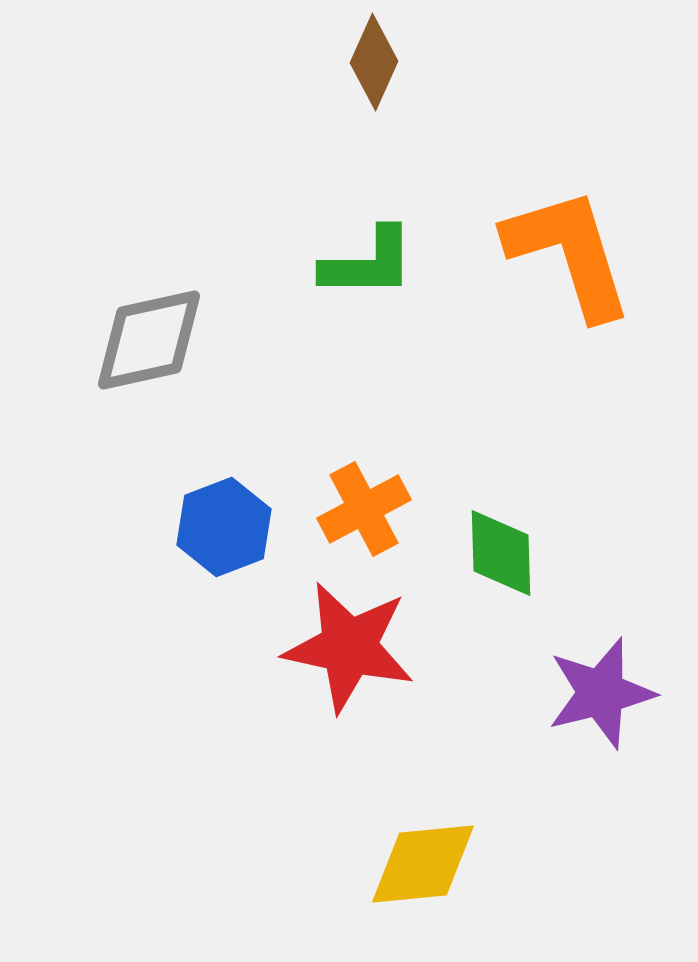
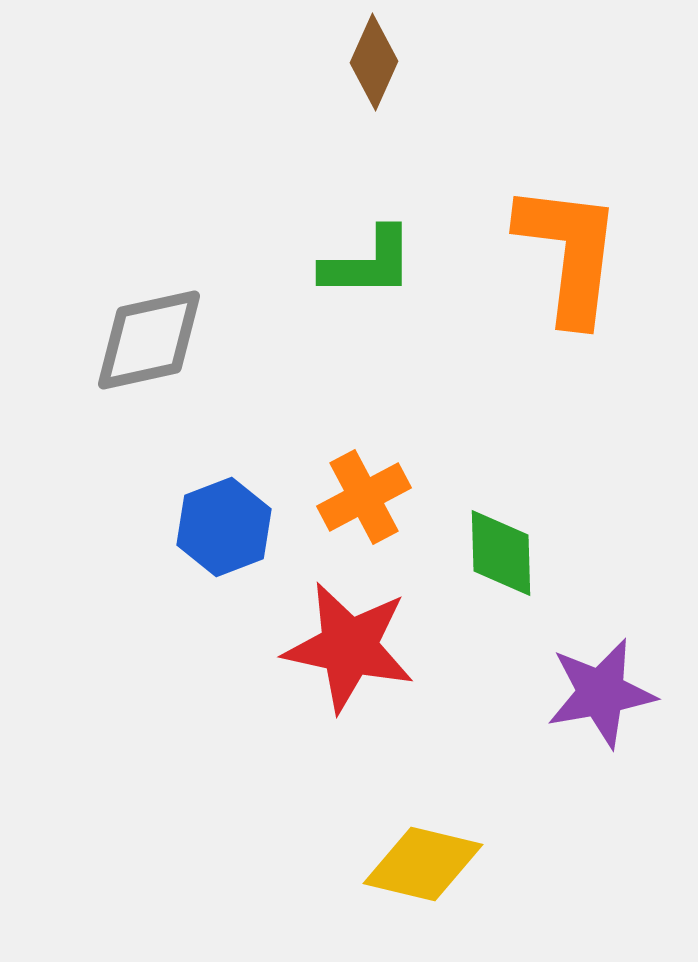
orange L-shape: rotated 24 degrees clockwise
orange cross: moved 12 px up
purple star: rotated 4 degrees clockwise
yellow diamond: rotated 19 degrees clockwise
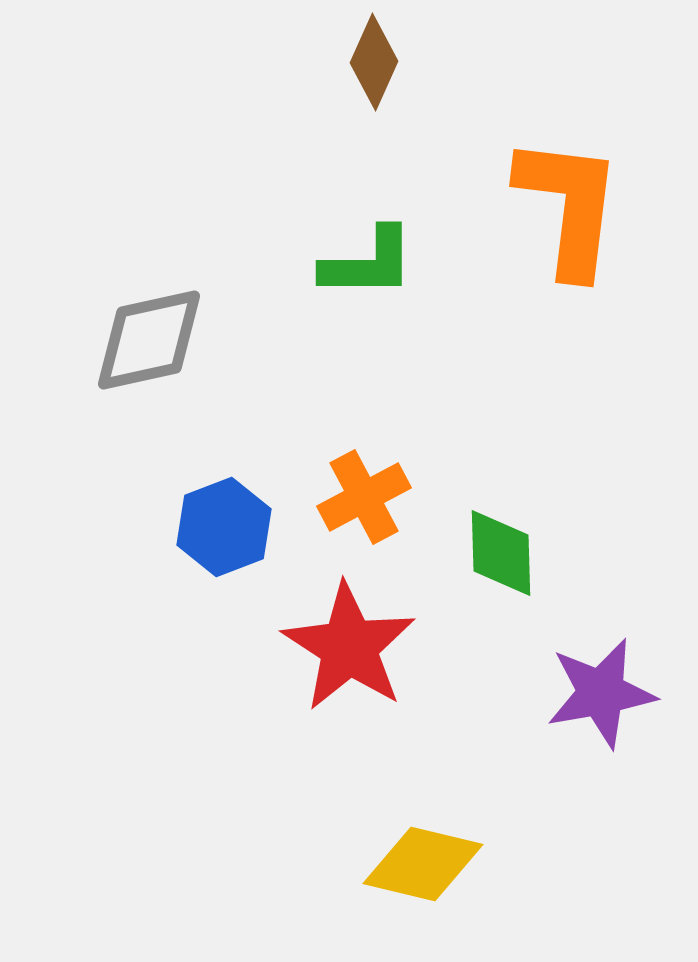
orange L-shape: moved 47 px up
red star: rotated 21 degrees clockwise
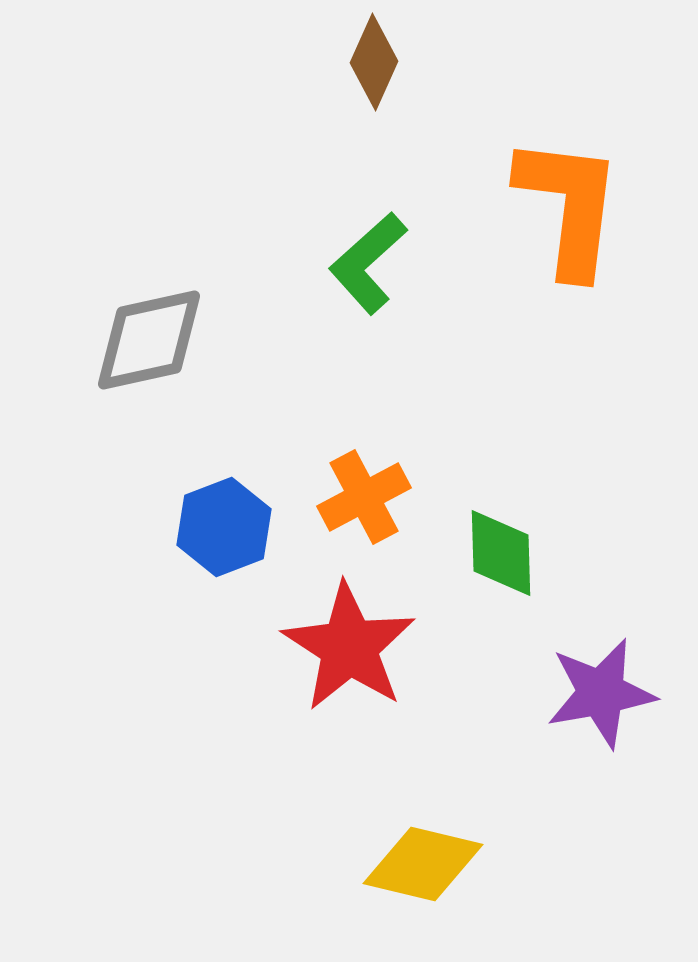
green L-shape: rotated 138 degrees clockwise
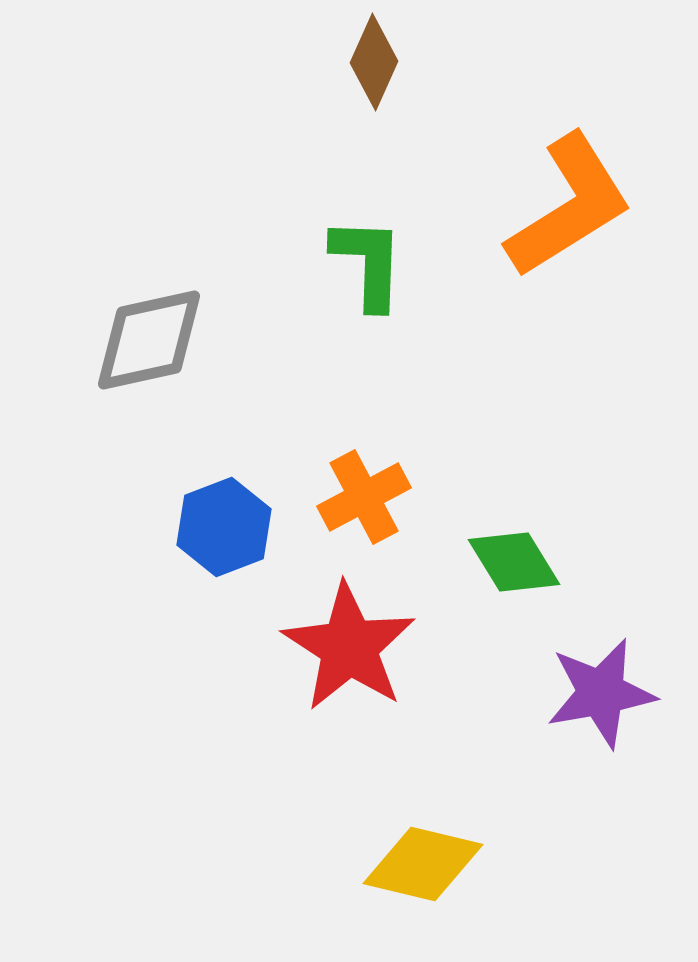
orange L-shape: rotated 51 degrees clockwise
green L-shape: rotated 134 degrees clockwise
green diamond: moved 13 px right, 9 px down; rotated 30 degrees counterclockwise
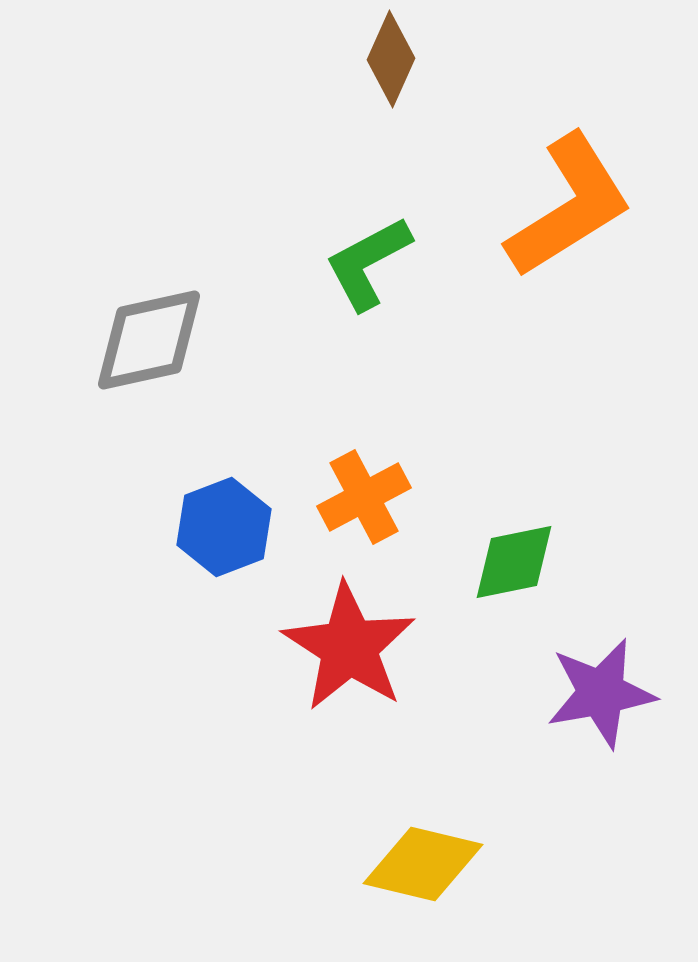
brown diamond: moved 17 px right, 3 px up
green L-shape: rotated 120 degrees counterclockwise
green diamond: rotated 70 degrees counterclockwise
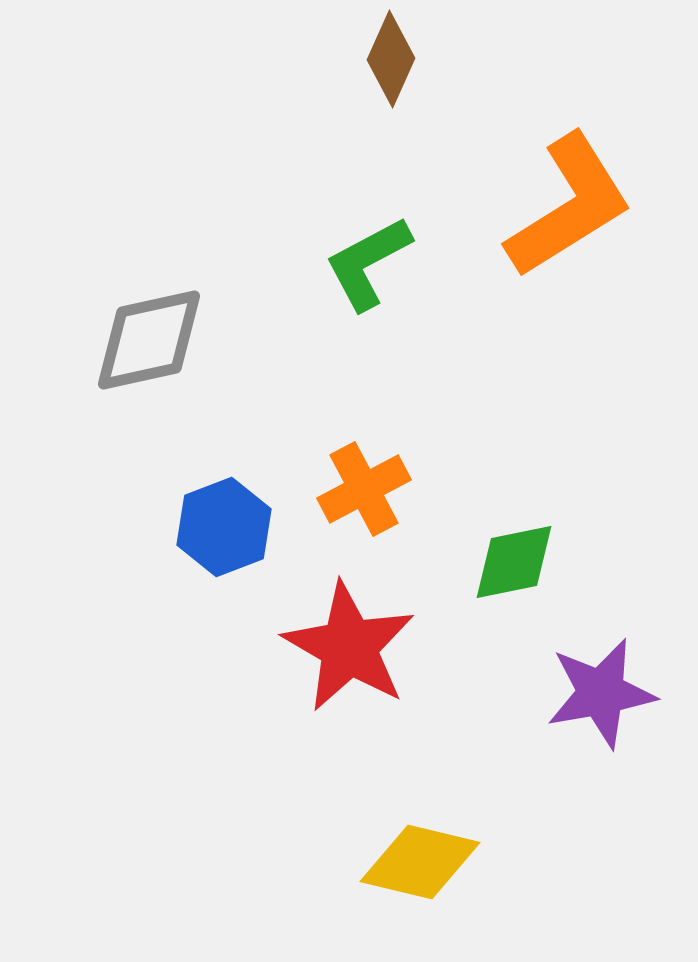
orange cross: moved 8 px up
red star: rotated 3 degrees counterclockwise
yellow diamond: moved 3 px left, 2 px up
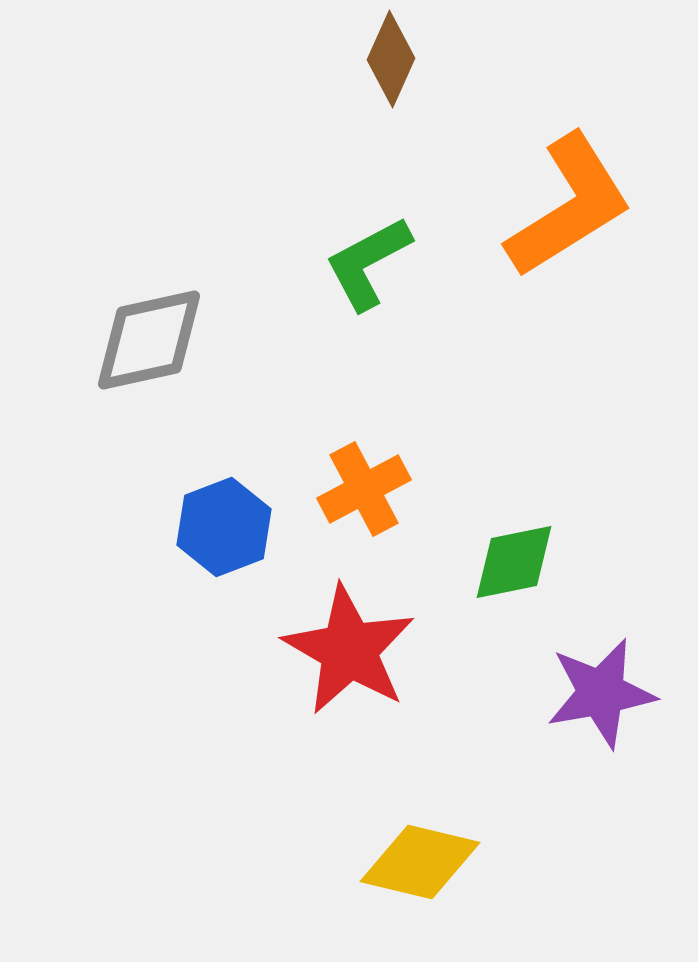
red star: moved 3 px down
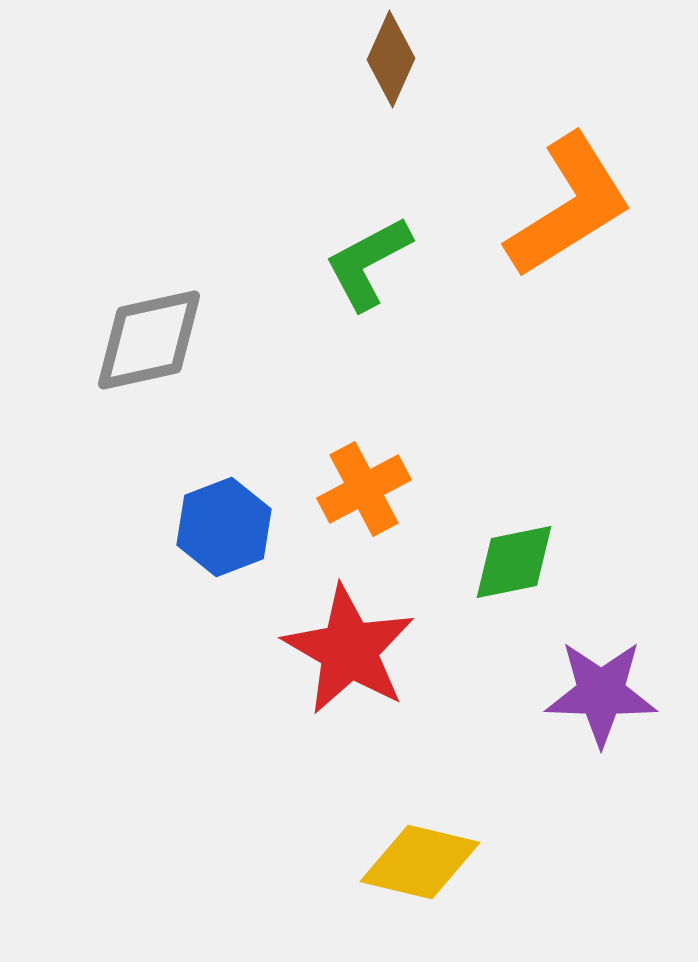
purple star: rotated 12 degrees clockwise
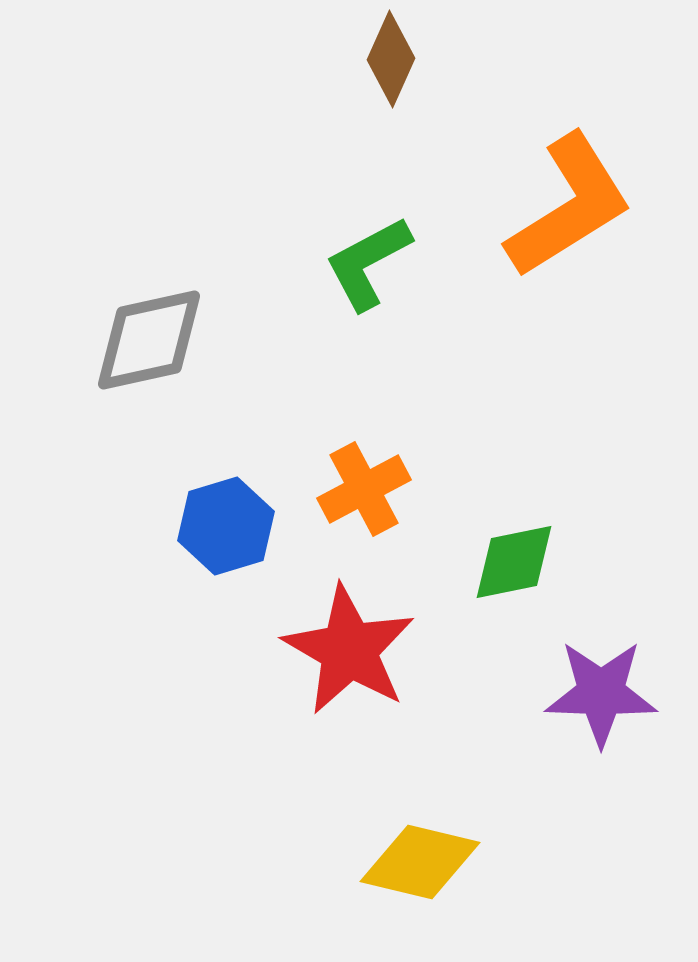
blue hexagon: moved 2 px right, 1 px up; rotated 4 degrees clockwise
